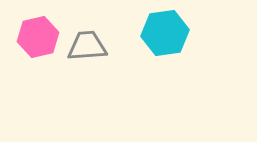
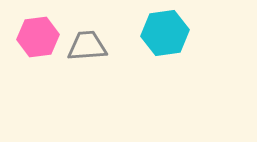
pink hexagon: rotated 6 degrees clockwise
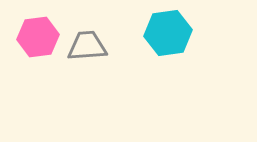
cyan hexagon: moved 3 px right
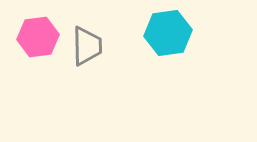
gray trapezoid: rotated 93 degrees clockwise
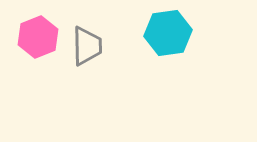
pink hexagon: rotated 15 degrees counterclockwise
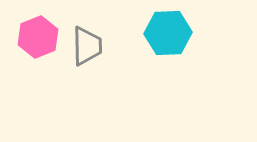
cyan hexagon: rotated 6 degrees clockwise
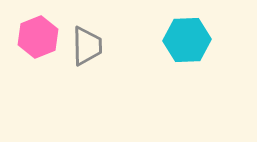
cyan hexagon: moved 19 px right, 7 px down
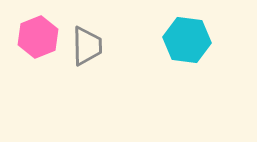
cyan hexagon: rotated 9 degrees clockwise
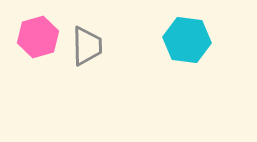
pink hexagon: rotated 6 degrees clockwise
